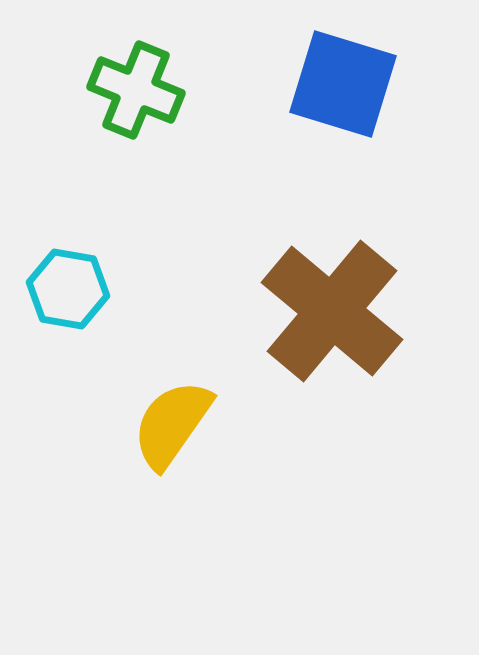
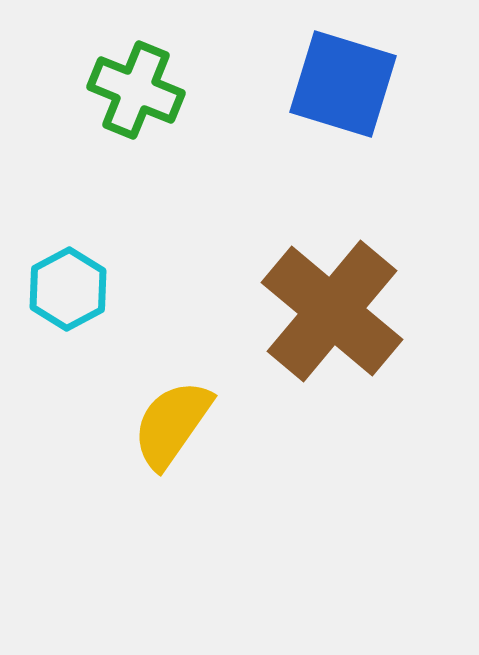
cyan hexagon: rotated 22 degrees clockwise
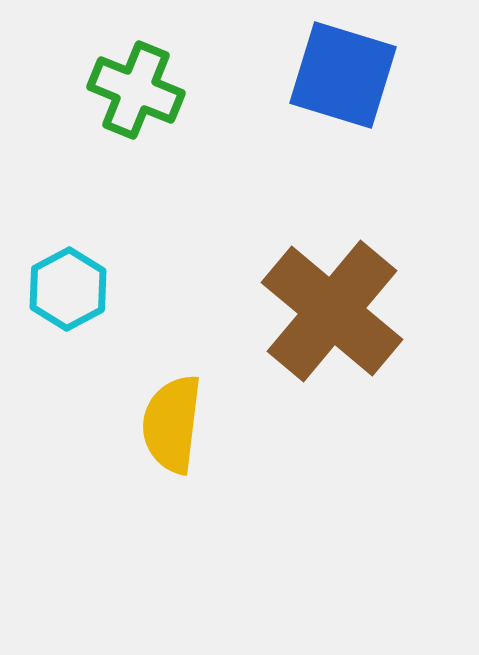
blue square: moved 9 px up
yellow semicircle: rotated 28 degrees counterclockwise
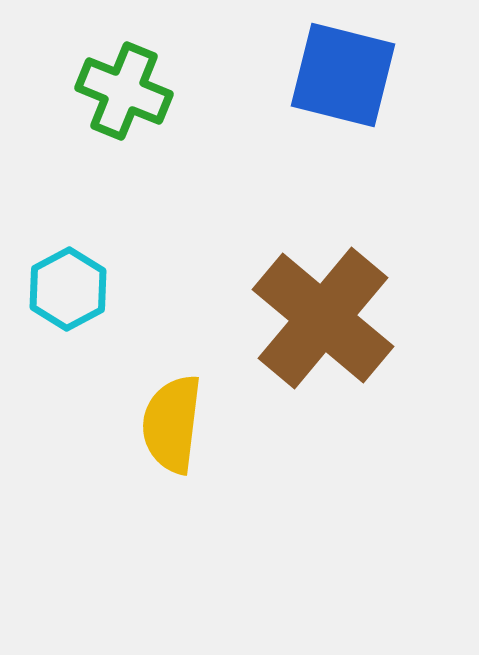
blue square: rotated 3 degrees counterclockwise
green cross: moved 12 px left, 1 px down
brown cross: moved 9 px left, 7 px down
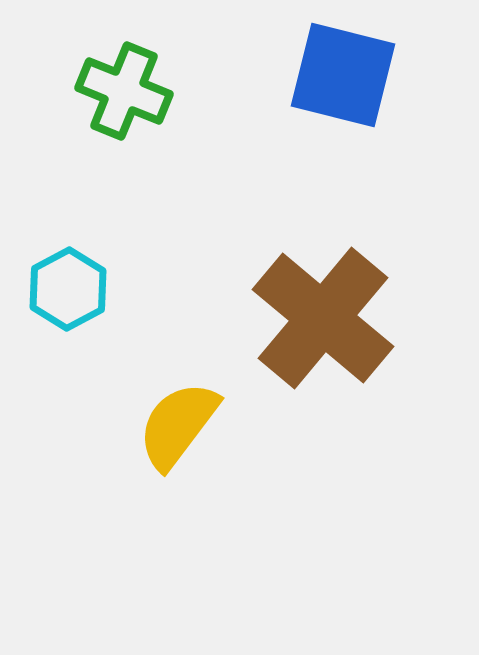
yellow semicircle: moved 6 px right, 1 px down; rotated 30 degrees clockwise
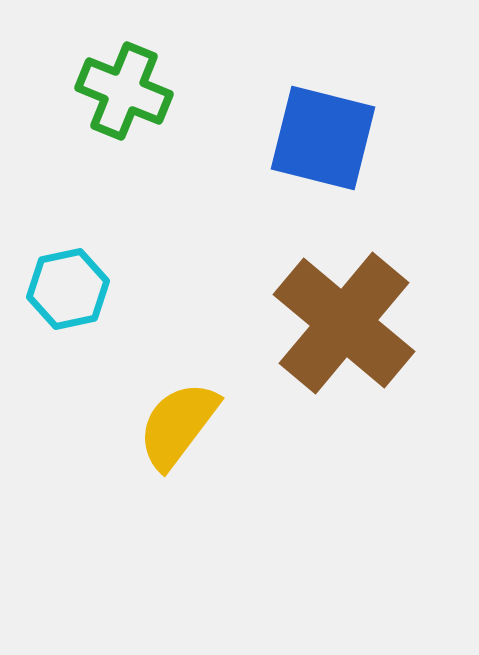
blue square: moved 20 px left, 63 px down
cyan hexagon: rotated 16 degrees clockwise
brown cross: moved 21 px right, 5 px down
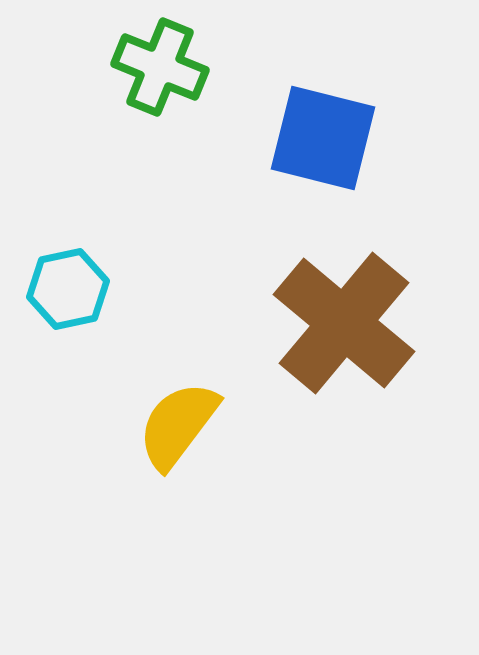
green cross: moved 36 px right, 24 px up
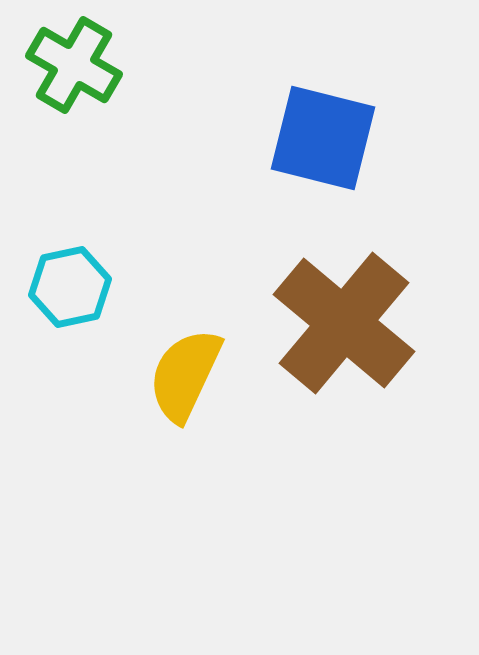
green cross: moved 86 px left, 2 px up; rotated 8 degrees clockwise
cyan hexagon: moved 2 px right, 2 px up
yellow semicircle: moved 7 px right, 50 px up; rotated 12 degrees counterclockwise
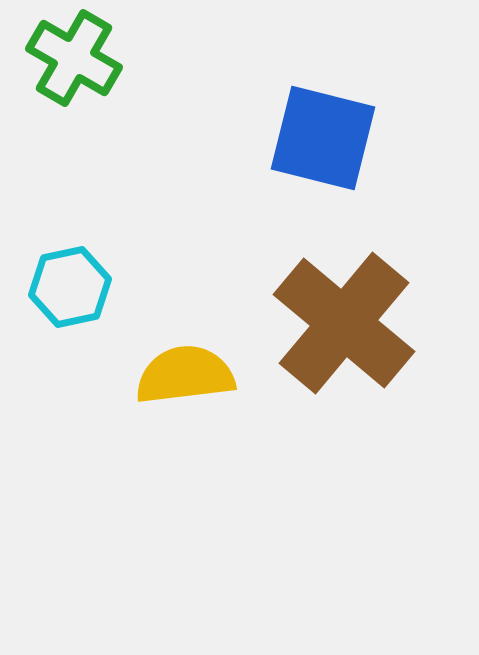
green cross: moved 7 px up
yellow semicircle: rotated 58 degrees clockwise
